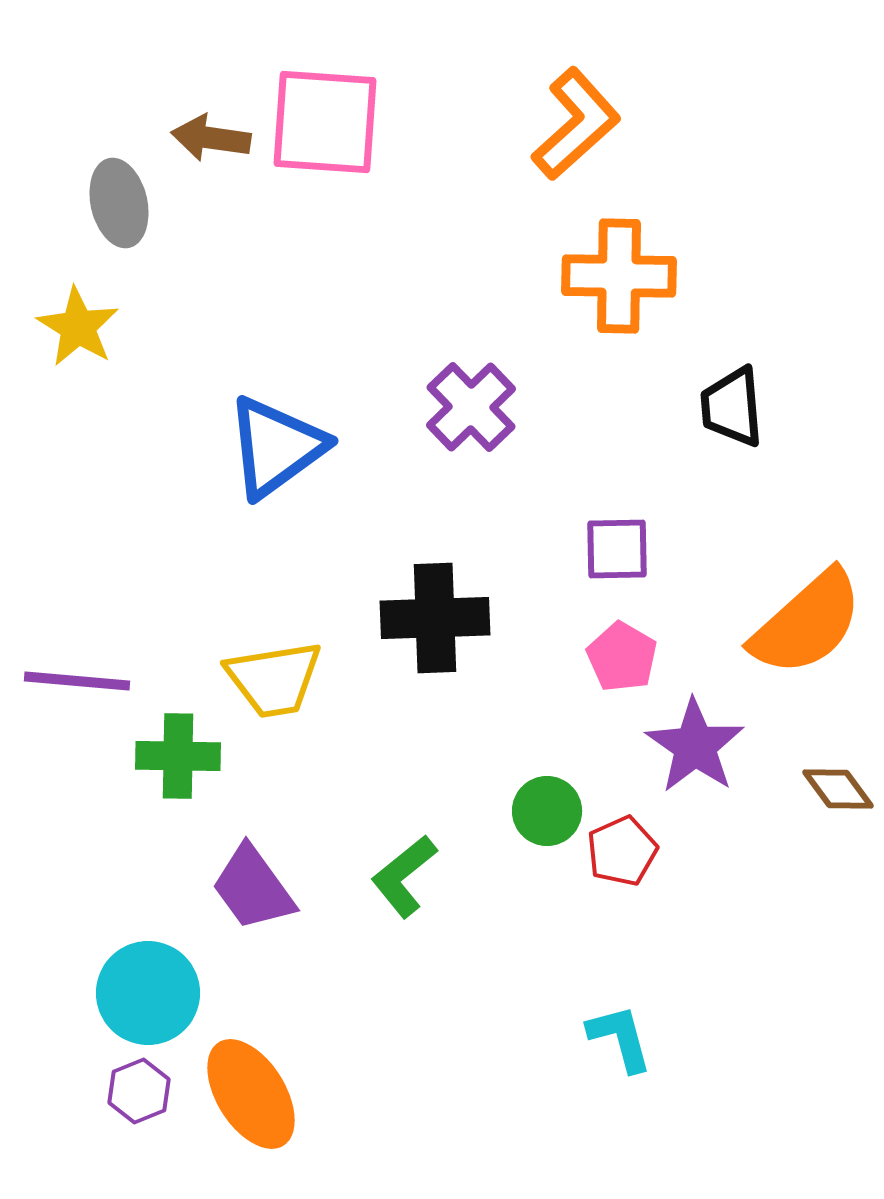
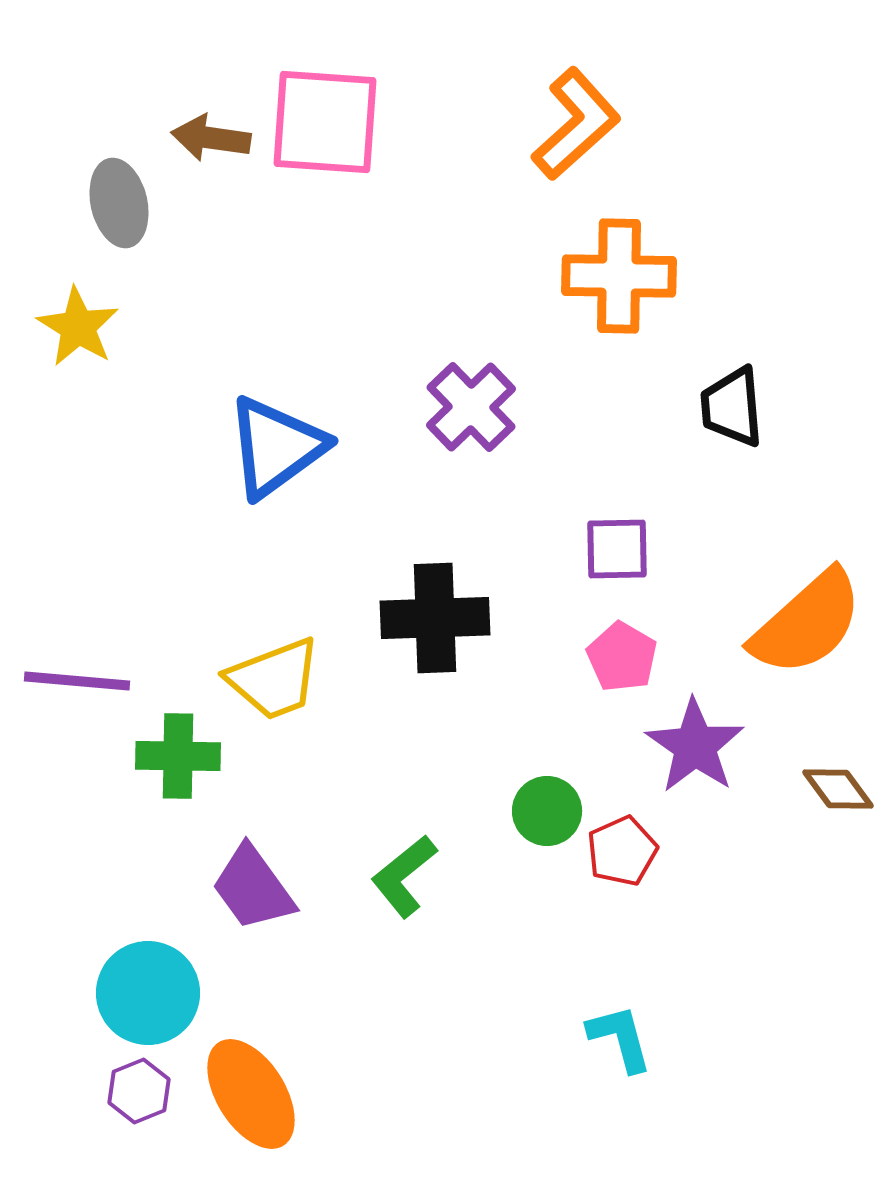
yellow trapezoid: rotated 12 degrees counterclockwise
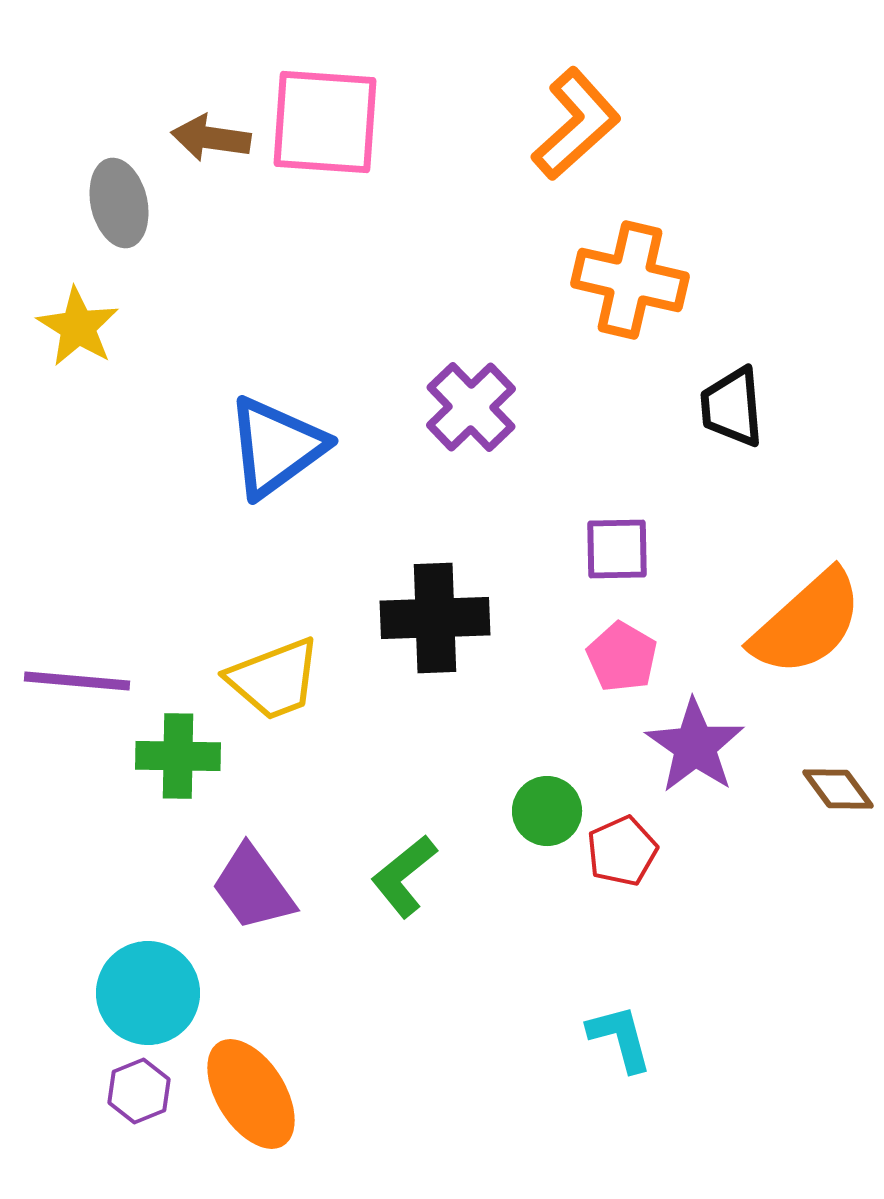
orange cross: moved 11 px right, 4 px down; rotated 12 degrees clockwise
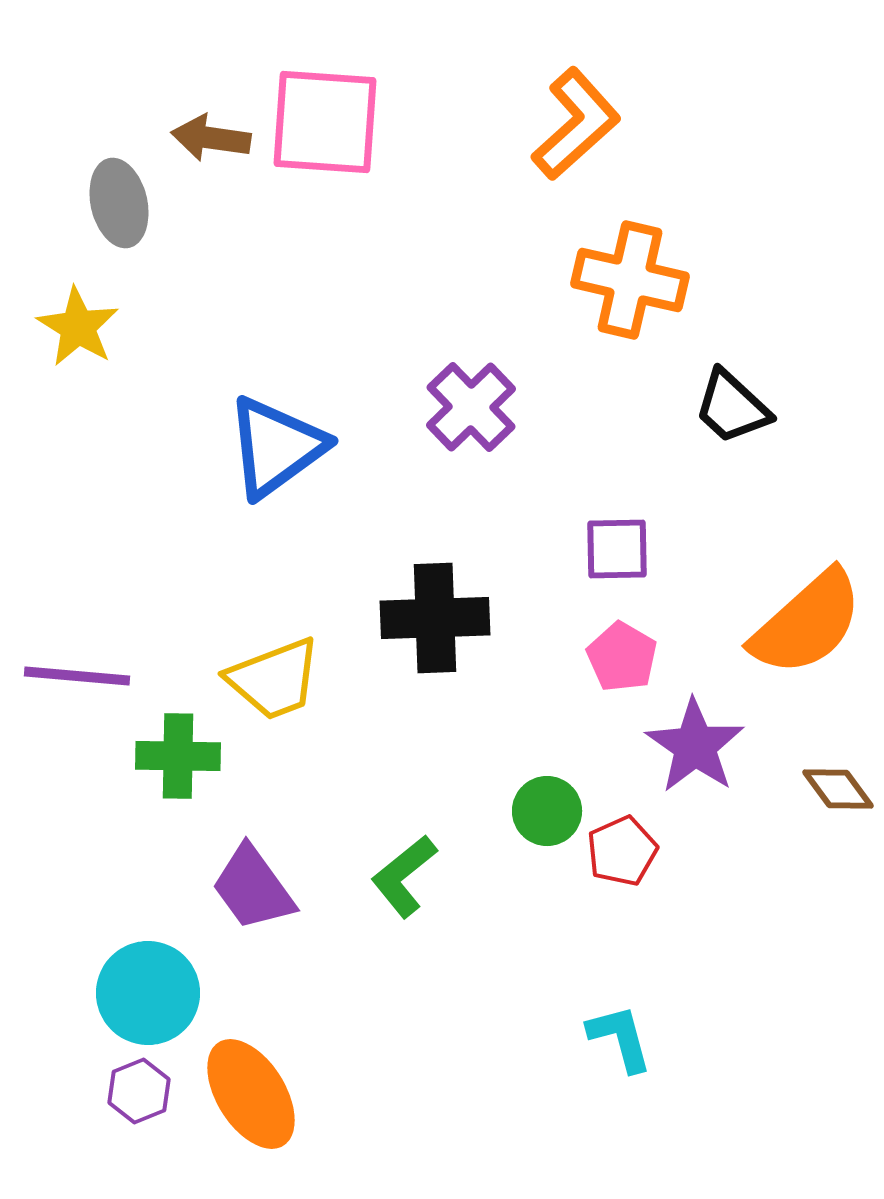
black trapezoid: rotated 42 degrees counterclockwise
purple line: moved 5 px up
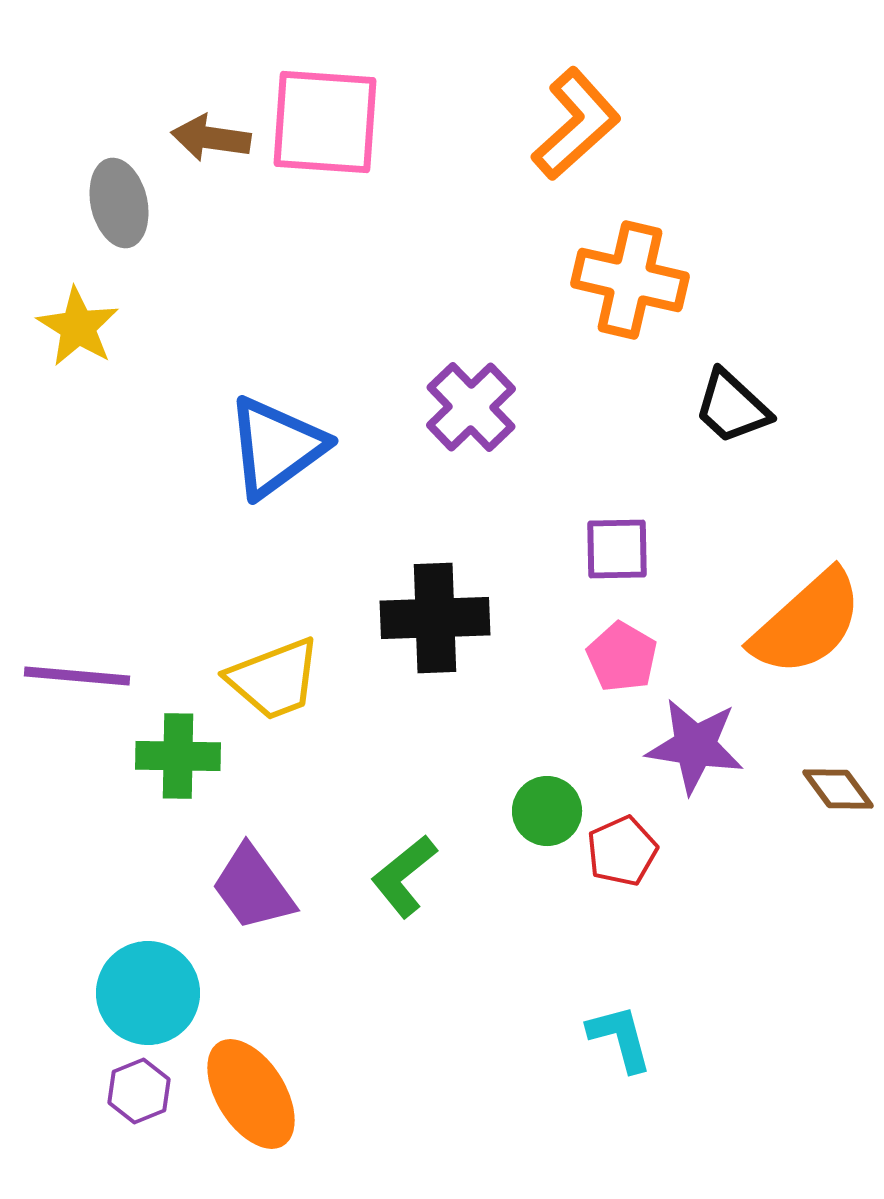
purple star: rotated 26 degrees counterclockwise
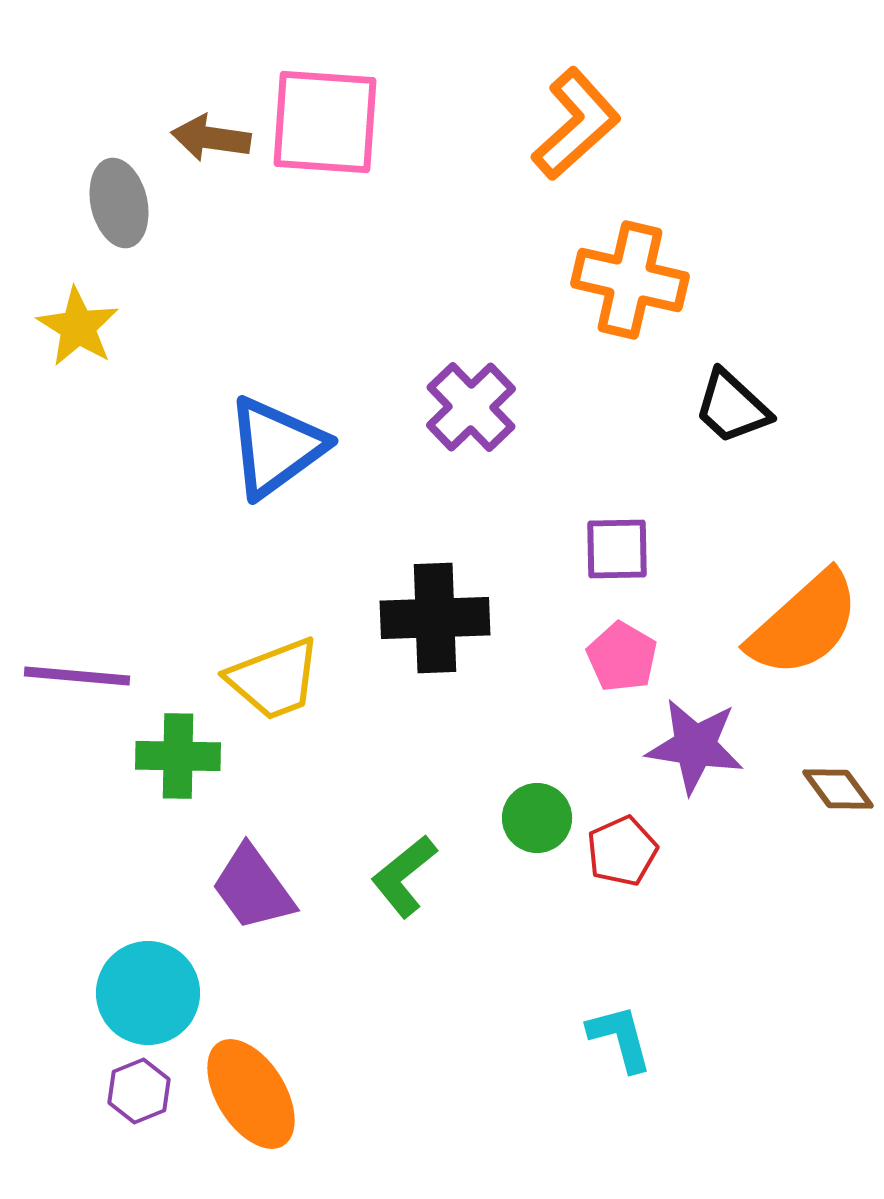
orange semicircle: moved 3 px left, 1 px down
green circle: moved 10 px left, 7 px down
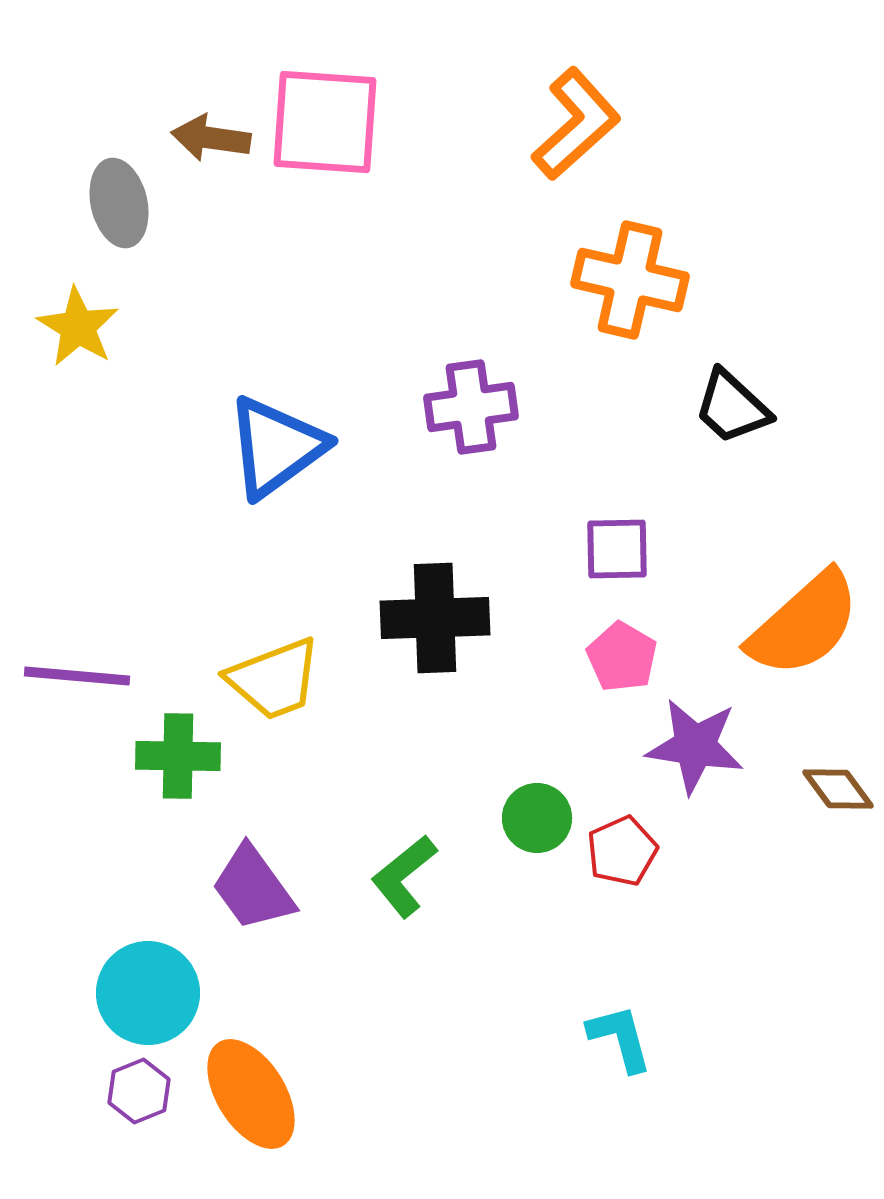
purple cross: rotated 36 degrees clockwise
